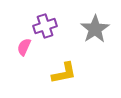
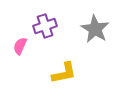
gray star: rotated 8 degrees counterclockwise
pink semicircle: moved 4 px left, 1 px up
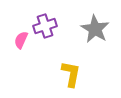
pink semicircle: moved 1 px right, 6 px up
yellow L-shape: moved 7 px right, 1 px down; rotated 68 degrees counterclockwise
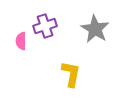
pink semicircle: moved 1 px down; rotated 24 degrees counterclockwise
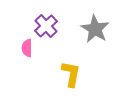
purple cross: moved 1 px right; rotated 25 degrees counterclockwise
pink semicircle: moved 6 px right, 7 px down
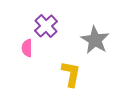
gray star: moved 11 px down
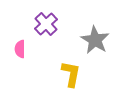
purple cross: moved 2 px up
pink semicircle: moved 7 px left, 1 px down
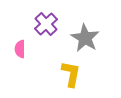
gray star: moved 10 px left, 2 px up
